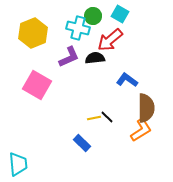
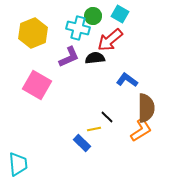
yellow line: moved 11 px down
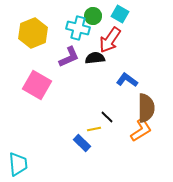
red arrow: rotated 16 degrees counterclockwise
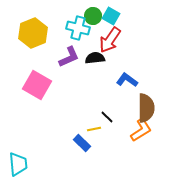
cyan square: moved 9 px left, 2 px down
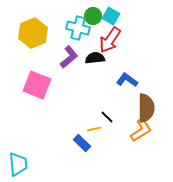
purple L-shape: rotated 15 degrees counterclockwise
pink square: rotated 8 degrees counterclockwise
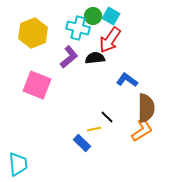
orange L-shape: moved 1 px right
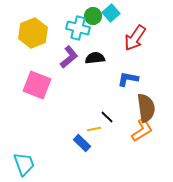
cyan square: moved 3 px up; rotated 18 degrees clockwise
red arrow: moved 25 px right, 2 px up
blue L-shape: moved 1 px right, 1 px up; rotated 25 degrees counterclockwise
brown semicircle: rotated 8 degrees counterclockwise
cyan trapezoid: moved 6 px right; rotated 15 degrees counterclockwise
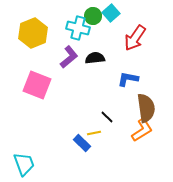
yellow line: moved 4 px down
